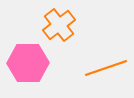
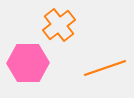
orange line: moved 1 px left
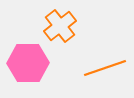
orange cross: moved 1 px right, 1 px down
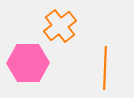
orange line: rotated 69 degrees counterclockwise
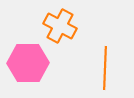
orange cross: rotated 24 degrees counterclockwise
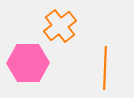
orange cross: rotated 24 degrees clockwise
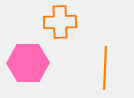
orange cross: moved 4 px up; rotated 36 degrees clockwise
